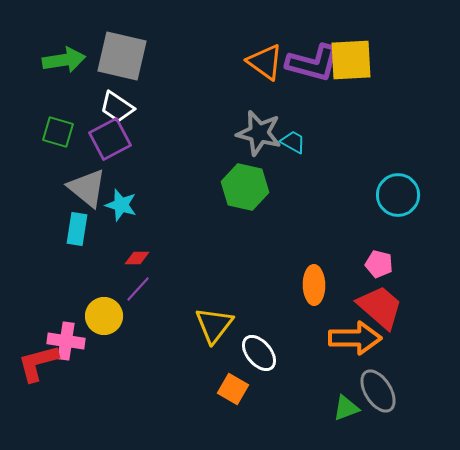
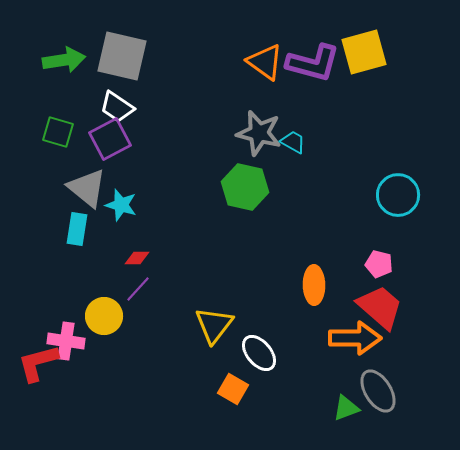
yellow square: moved 13 px right, 8 px up; rotated 12 degrees counterclockwise
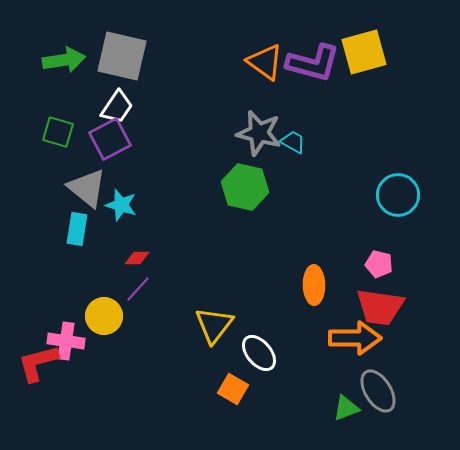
white trapezoid: rotated 90 degrees counterclockwise
red trapezoid: rotated 147 degrees clockwise
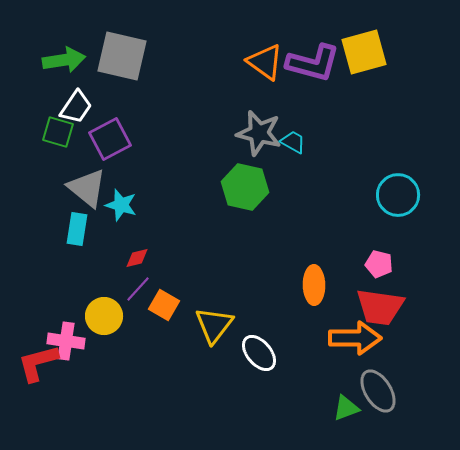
white trapezoid: moved 41 px left
red diamond: rotated 15 degrees counterclockwise
orange square: moved 69 px left, 84 px up
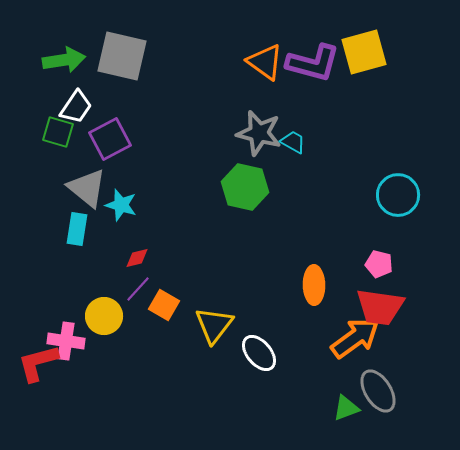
orange arrow: rotated 36 degrees counterclockwise
